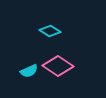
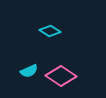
pink diamond: moved 3 px right, 10 px down
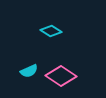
cyan diamond: moved 1 px right
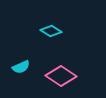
cyan semicircle: moved 8 px left, 4 px up
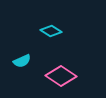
cyan semicircle: moved 1 px right, 6 px up
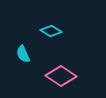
cyan semicircle: moved 1 px right, 7 px up; rotated 90 degrees clockwise
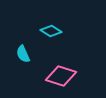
pink diamond: rotated 16 degrees counterclockwise
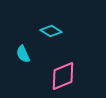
pink diamond: moved 2 px right; rotated 40 degrees counterclockwise
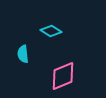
cyan semicircle: rotated 18 degrees clockwise
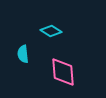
pink diamond: moved 4 px up; rotated 72 degrees counterclockwise
